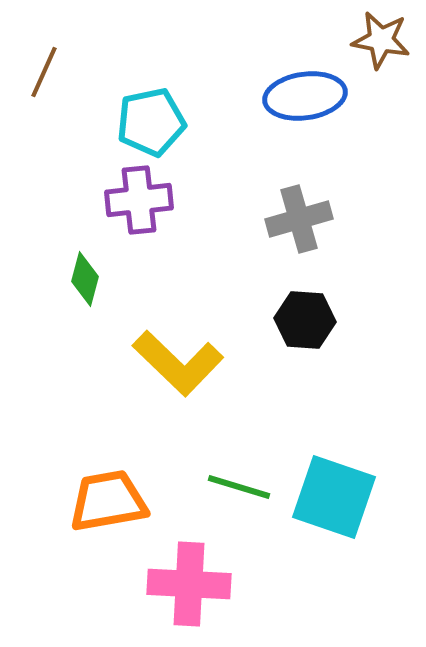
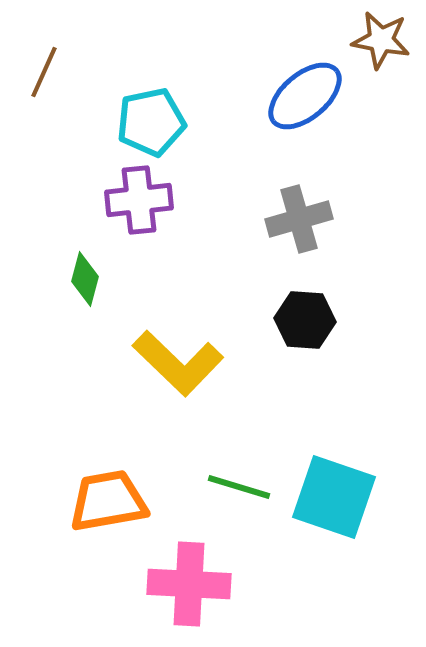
blue ellipse: rotated 32 degrees counterclockwise
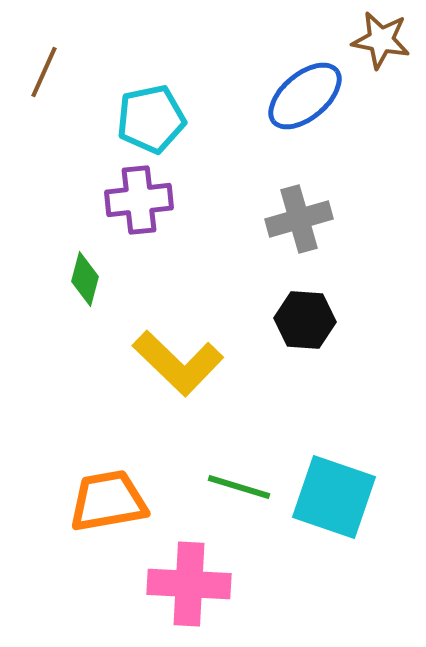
cyan pentagon: moved 3 px up
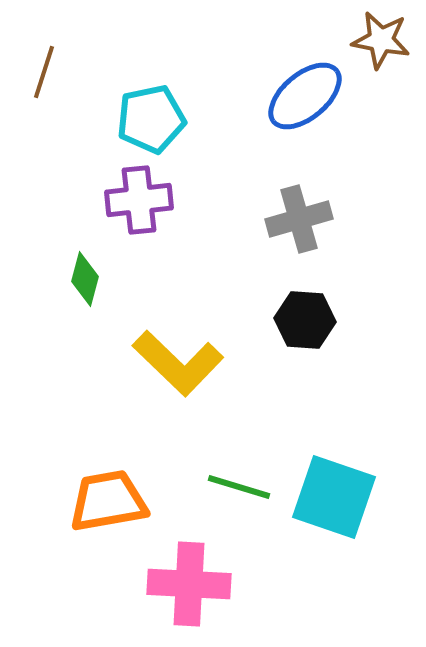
brown line: rotated 6 degrees counterclockwise
